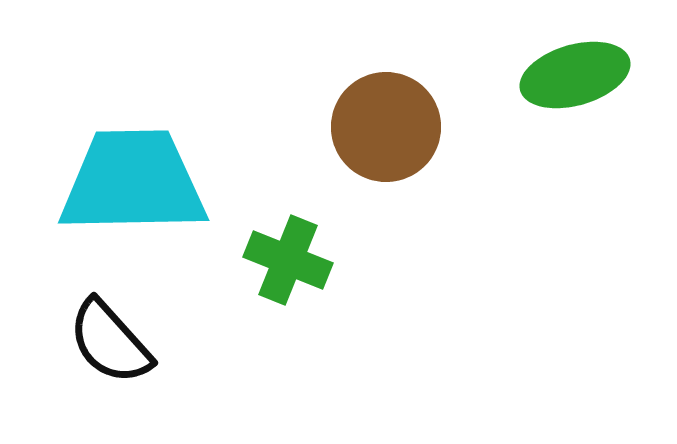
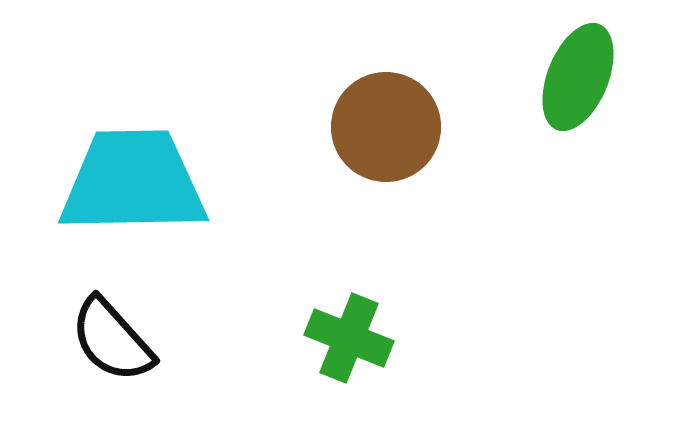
green ellipse: moved 3 px right, 2 px down; rotated 52 degrees counterclockwise
green cross: moved 61 px right, 78 px down
black semicircle: moved 2 px right, 2 px up
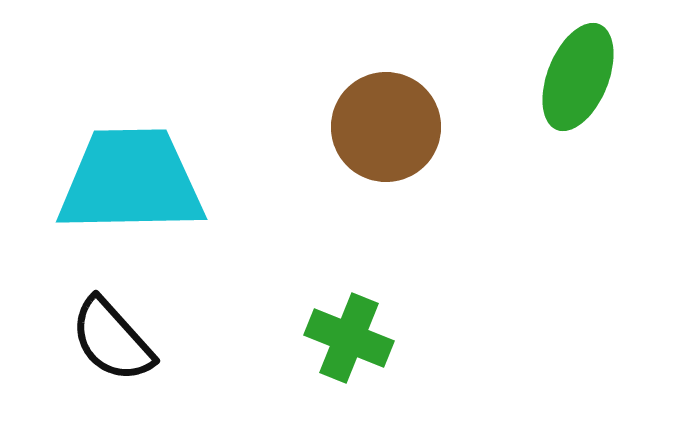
cyan trapezoid: moved 2 px left, 1 px up
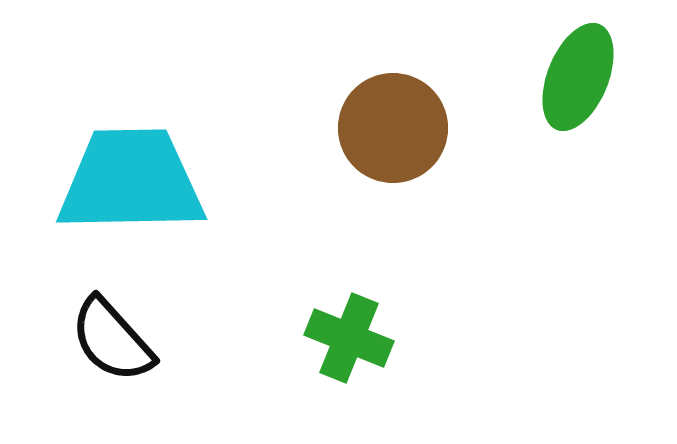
brown circle: moved 7 px right, 1 px down
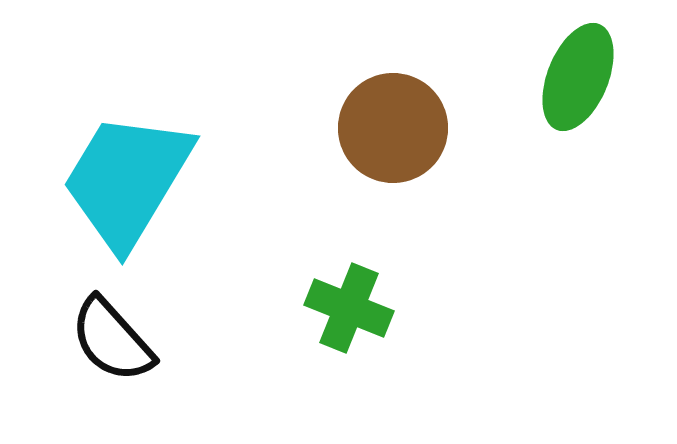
cyan trapezoid: moved 4 px left, 1 px up; rotated 58 degrees counterclockwise
green cross: moved 30 px up
